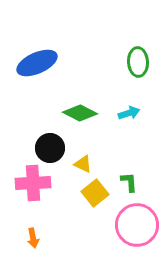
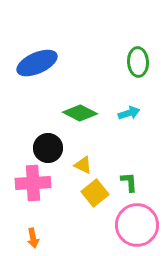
black circle: moved 2 px left
yellow triangle: moved 1 px down
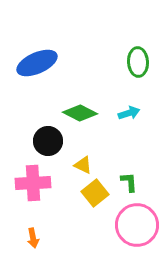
black circle: moved 7 px up
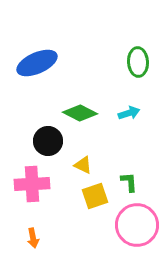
pink cross: moved 1 px left, 1 px down
yellow square: moved 3 px down; rotated 20 degrees clockwise
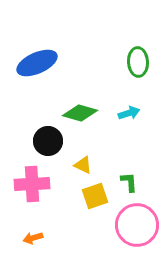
green diamond: rotated 12 degrees counterclockwise
orange arrow: rotated 84 degrees clockwise
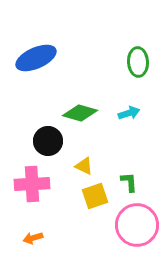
blue ellipse: moved 1 px left, 5 px up
yellow triangle: moved 1 px right, 1 px down
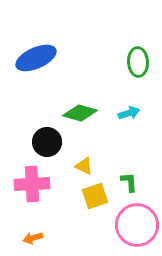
black circle: moved 1 px left, 1 px down
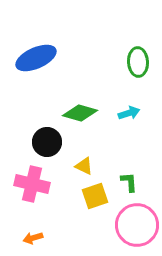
pink cross: rotated 16 degrees clockwise
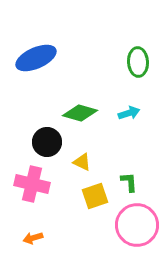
yellow triangle: moved 2 px left, 4 px up
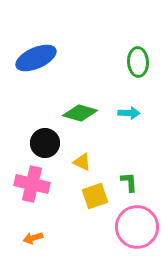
cyan arrow: rotated 20 degrees clockwise
black circle: moved 2 px left, 1 px down
pink circle: moved 2 px down
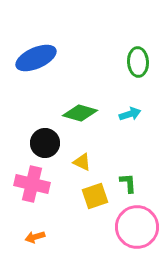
cyan arrow: moved 1 px right, 1 px down; rotated 20 degrees counterclockwise
green L-shape: moved 1 px left, 1 px down
orange arrow: moved 2 px right, 1 px up
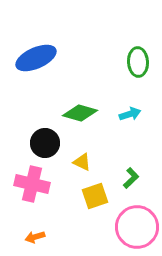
green L-shape: moved 3 px right, 5 px up; rotated 50 degrees clockwise
